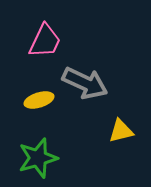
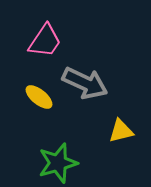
pink trapezoid: rotated 9 degrees clockwise
yellow ellipse: moved 3 px up; rotated 56 degrees clockwise
green star: moved 20 px right, 5 px down
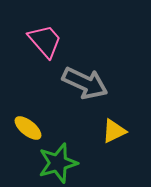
pink trapezoid: rotated 75 degrees counterclockwise
yellow ellipse: moved 11 px left, 31 px down
yellow triangle: moved 7 px left; rotated 12 degrees counterclockwise
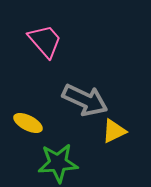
gray arrow: moved 17 px down
yellow ellipse: moved 5 px up; rotated 12 degrees counterclockwise
green star: rotated 12 degrees clockwise
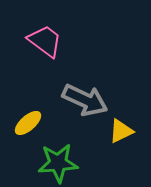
pink trapezoid: rotated 12 degrees counterclockwise
yellow ellipse: rotated 68 degrees counterclockwise
yellow triangle: moved 7 px right
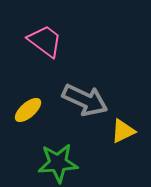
yellow ellipse: moved 13 px up
yellow triangle: moved 2 px right
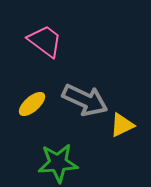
yellow ellipse: moved 4 px right, 6 px up
yellow triangle: moved 1 px left, 6 px up
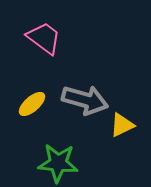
pink trapezoid: moved 1 px left, 3 px up
gray arrow: rotated 9 degrees counterclockwise
green star: rotated 9 degrees clockwise
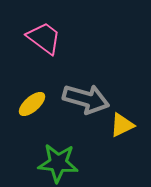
gray arrow: moved 1 px right, 1 px up
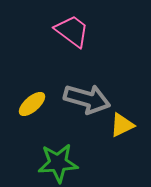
pink trapezoid: moved 28 px right, 7 px up
gray arrow: moved 1 px right
green star: rotated 9 degrees counterclockwise
